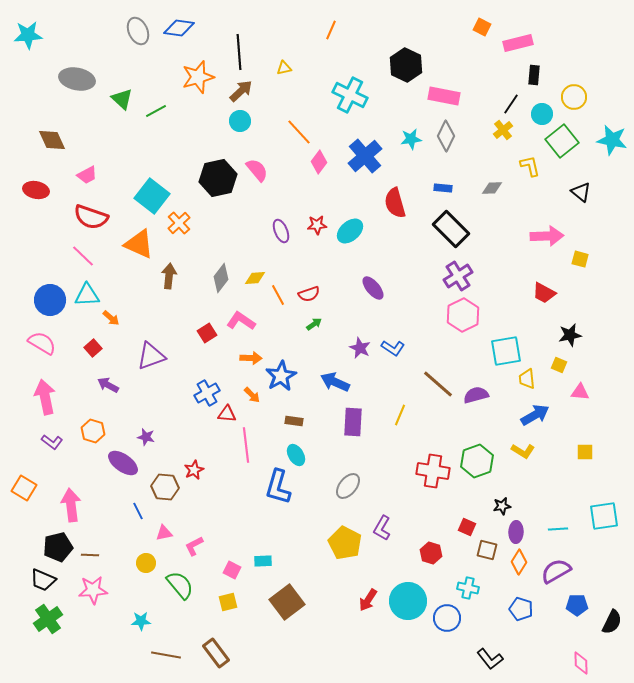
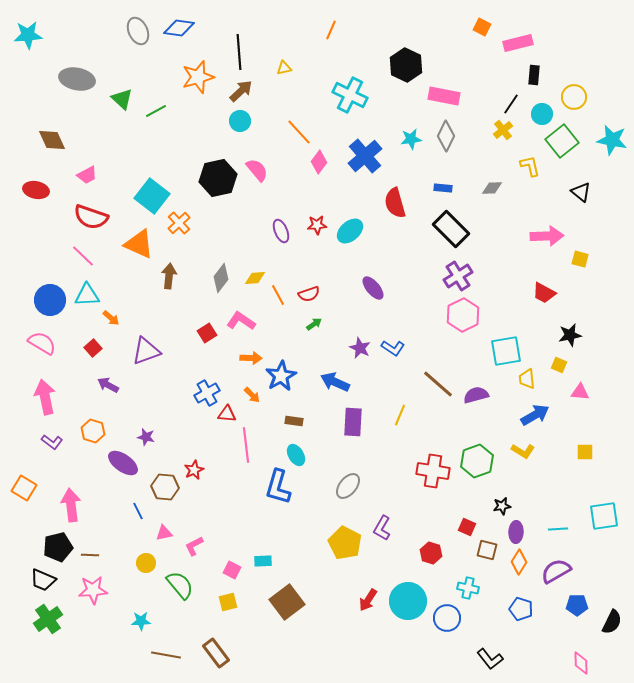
purple triangle at (151, 356): moved 5 px left, 5 px up
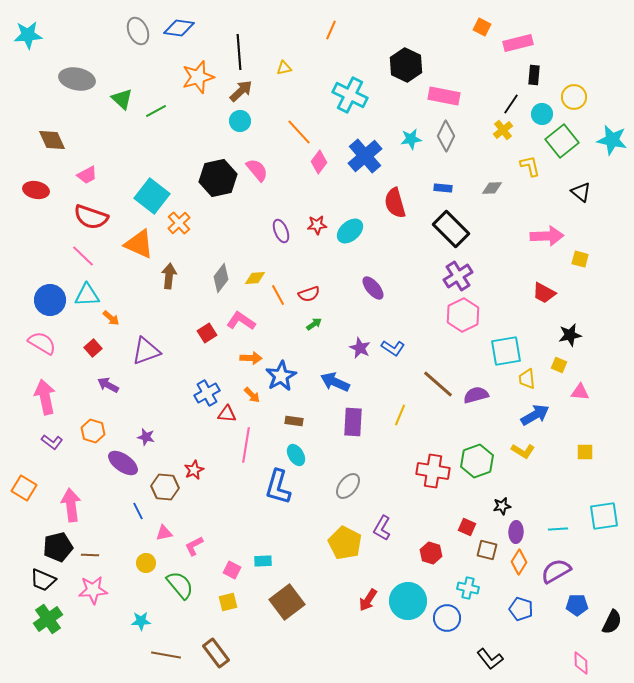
pink line at (246, 445): rotated 16 degrees clockwise
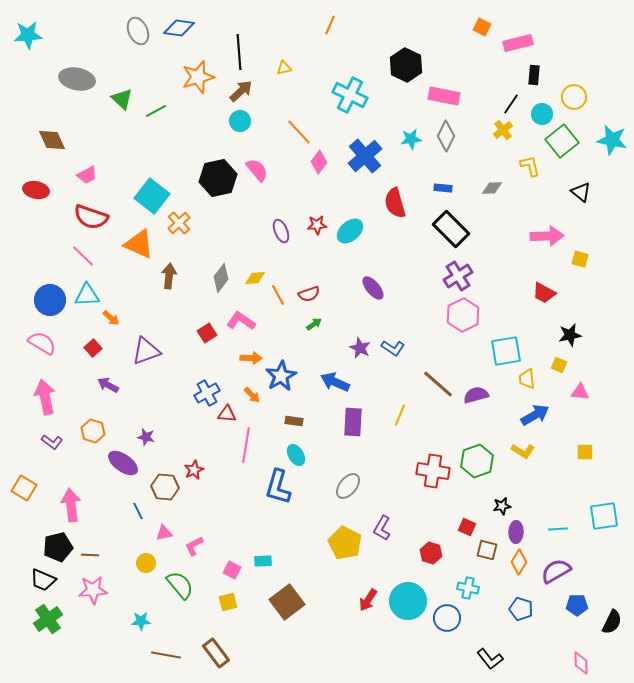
orange line at (331, 30): moved 1 px left, 5 px up
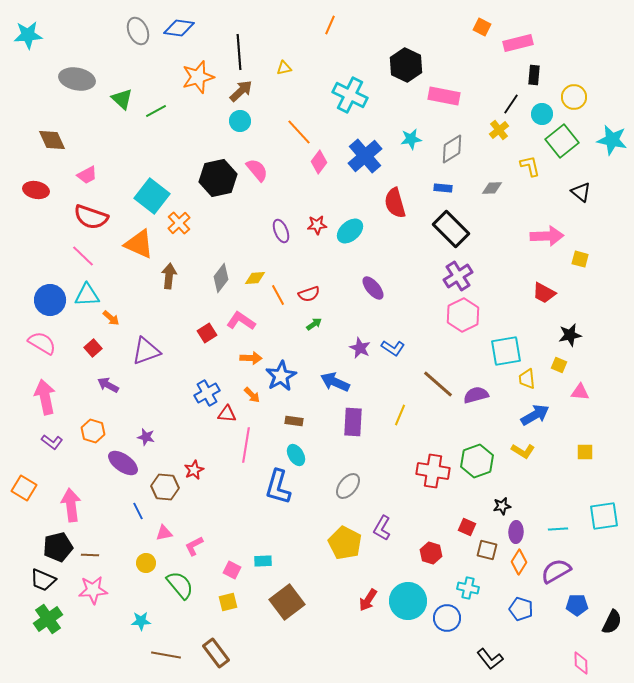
yellow cross at (503, 130): moved 4 px left
gray diamond at (446, 136): moved 6 px right, 13 px down; rotated 32 degrees clockwise
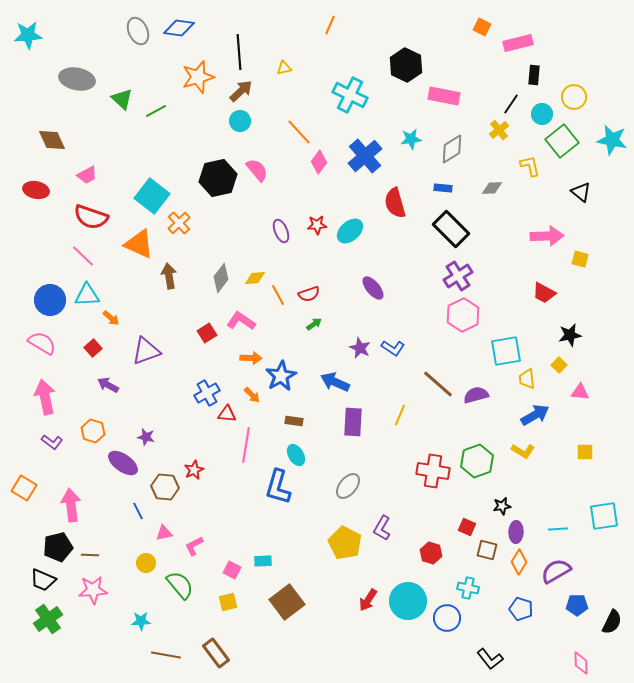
brown arrow at (169, 276): rotated 15 degrees counterclockwise
yellow square at (559, 365): rotated 21 degrees clockwise
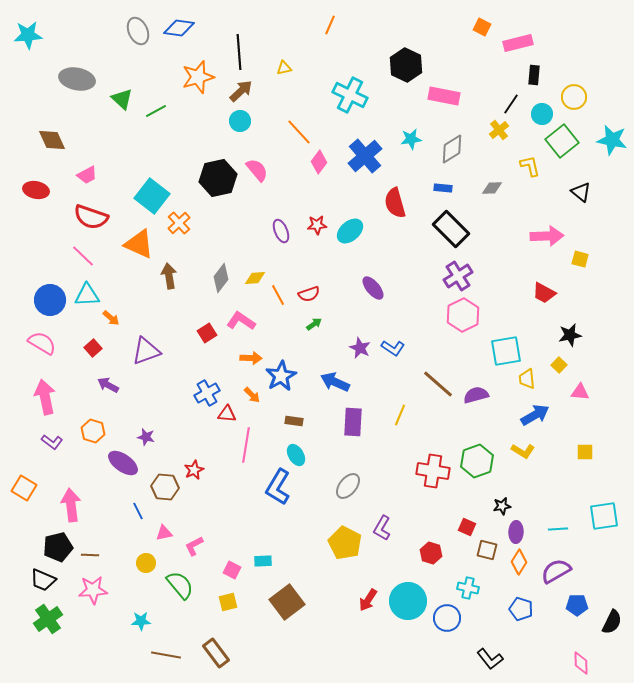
blue L-shape at (278, 487): rotated 15 degrees clockwise
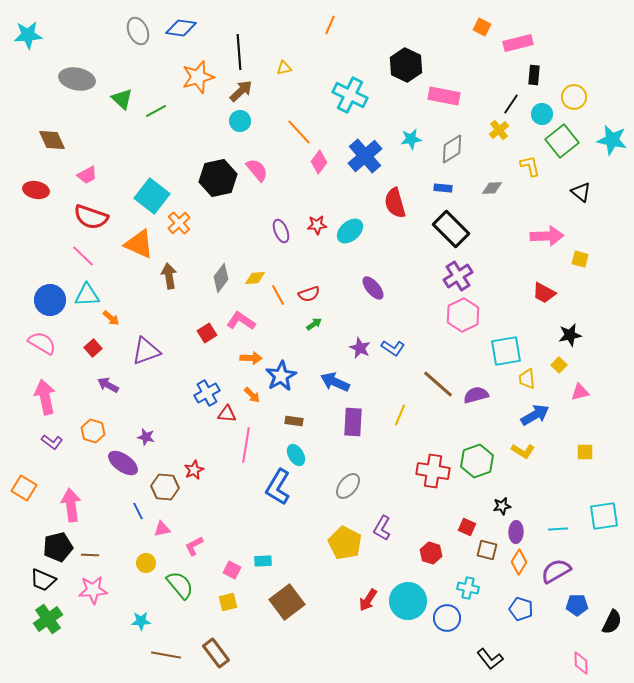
blue diamond at (179, 28): moved 2 px right
pink triangle at (580, 392): rotated 18 degrees counterclockwise
pink triangle at (164, 533): moved 2 px left, 4 px up
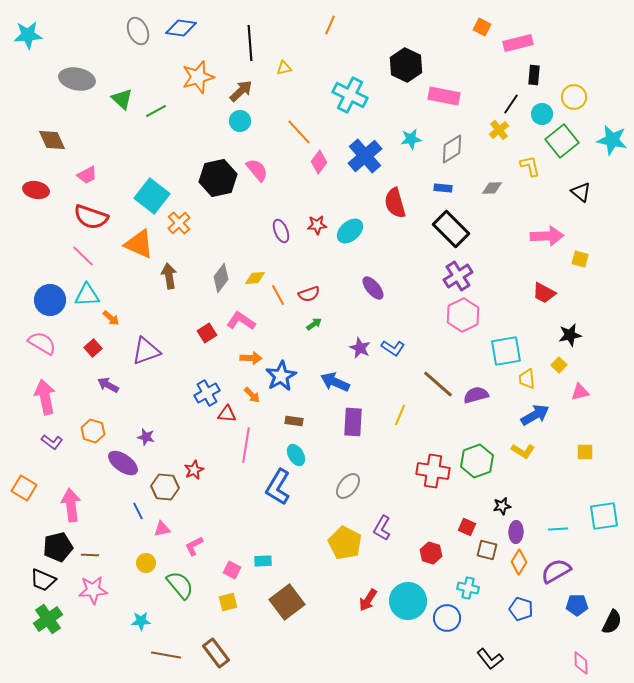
black line at (239, 52): moved 11 px right, 9 px up
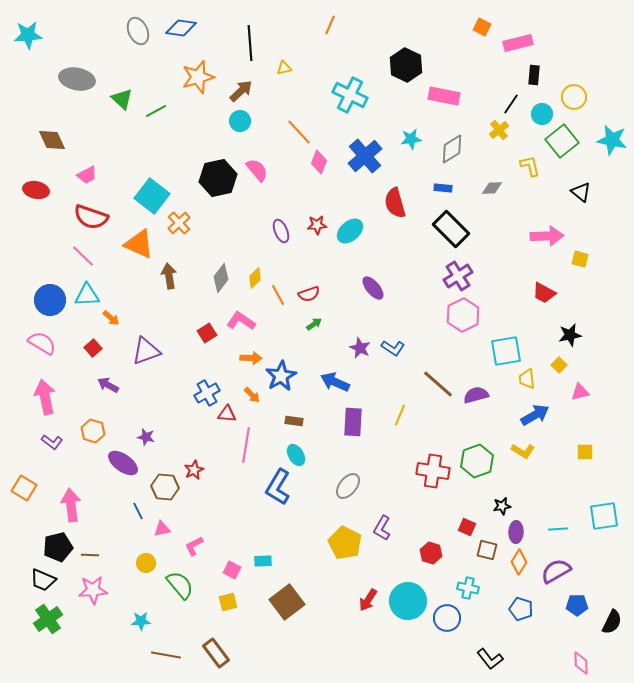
pink diamond at (319, 162): rotated 15 degrees counterclockwise
yellow diamond at (255, 278): rotated 40 degrees counterclockwise
